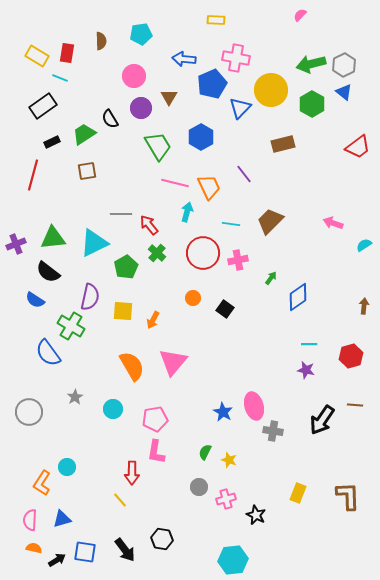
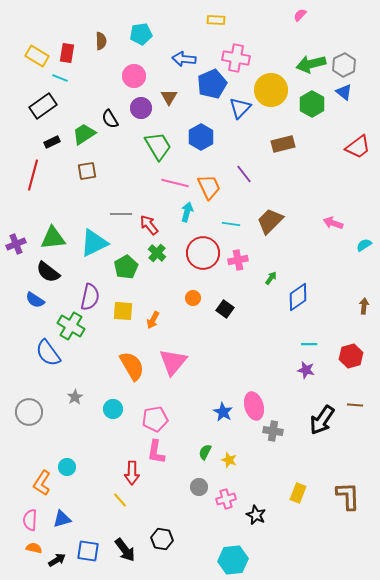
blue square at (85, 552): moved 3 px right, 1 px up
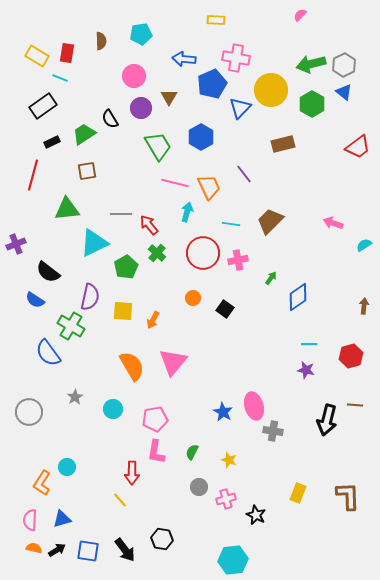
green triangle at (53, 238): moved 14 px right, 29 px up
black arrow at (322, 420): moved 5 px right; rotated 20 degrees counterclockwise
green semicircle at (205, 452): moved 13 px left
black arrow at (57, 560): moved 10 px up
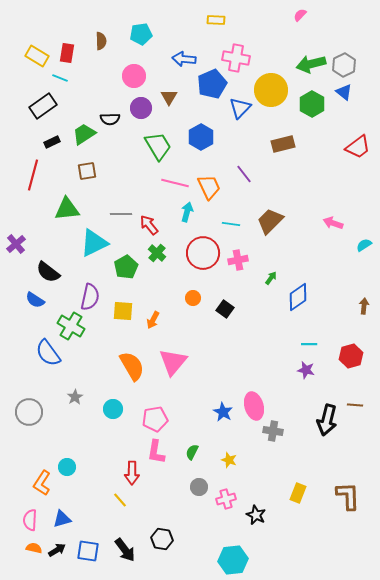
black semicircle at (110, 119): rotated 60 degrees counterclockwise
purple cross at (16, 244): rotated 18 degrees counterclockwise
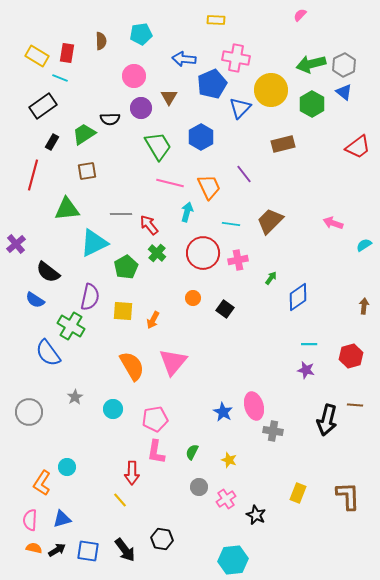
black rectangle at (52, 142): rotated 35 degrees counterclockwise
pink line at (175, 183): moved 5 px left
pink cross at (226, 499): rotated 18 degrees counterclockwise
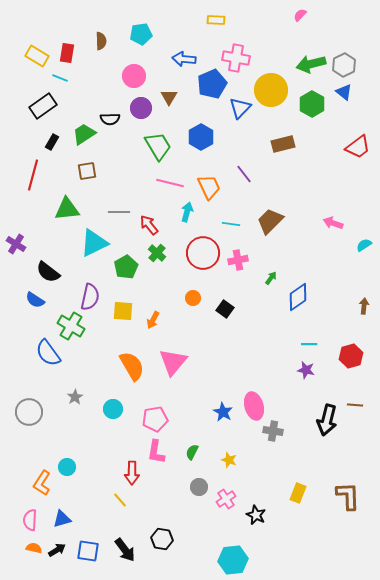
gray line at (121, 214): moved 2 px left, 2 px up
purple cross at (16, 244): rotated 18 degrees counterclockwise
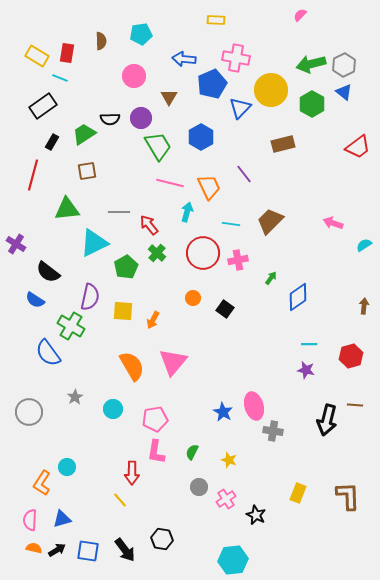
purple circle at (141, 108): moved 10 px down
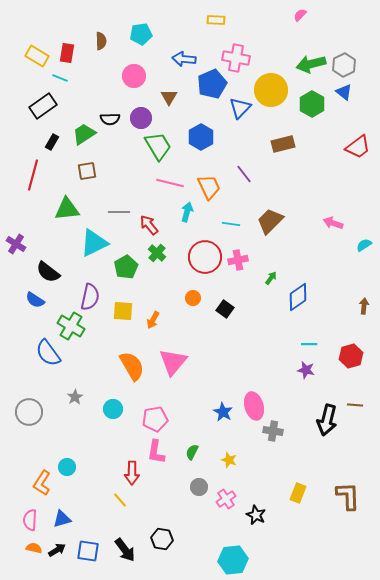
red circle at (203, 253): moved 2 px right, 4 px down
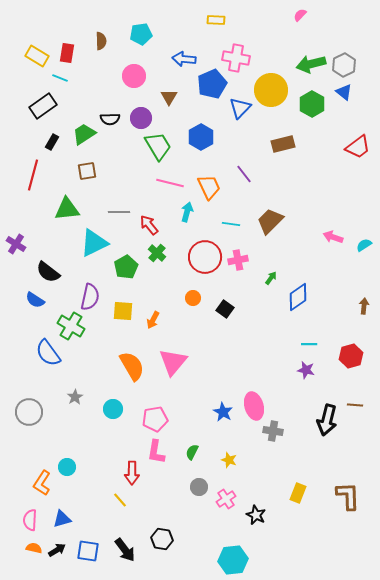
pink arrow at (333, 223): moved 14 px down
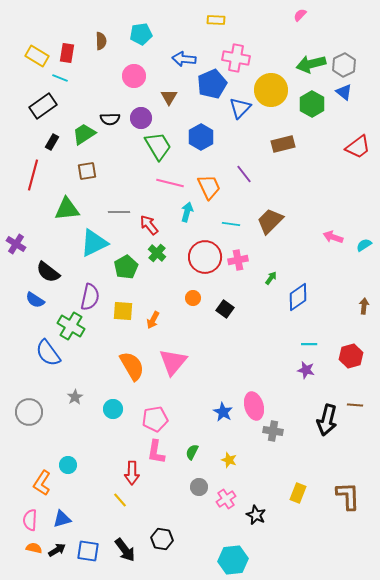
cyan circle at (67, 467): moved 1 px right, 2 px up
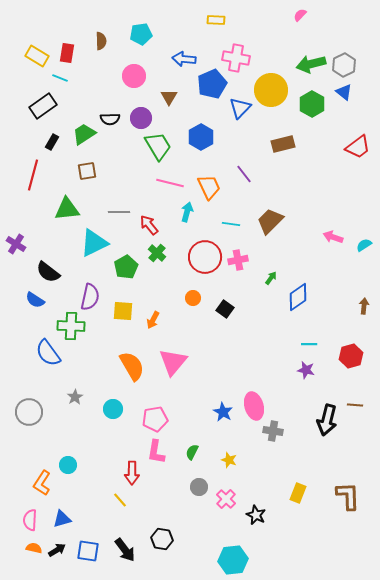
green cross at (71, 326): rotated 28 degrees counterclockwise
pink cross at (226, 499): rotated 12 degrees counterclockwise
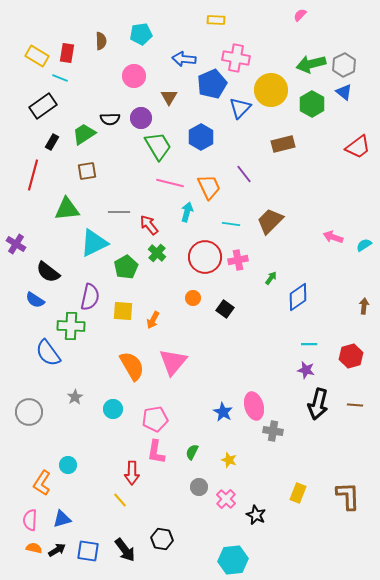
black arrow at (327, 420): moved 9 px left, 16 px up
